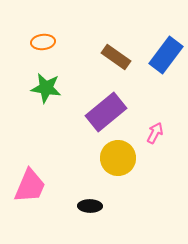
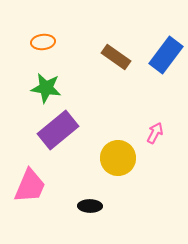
purple rectangle: moved 48 px left, 18 px down
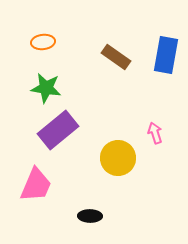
blue rectangle: rotated 27 degrees counterclockwise
pink arrow: rotated 45 degrees counterclockwise
pink trapezoid: moved 6 px right, 1 px up
black ellipse: moved 10 px down
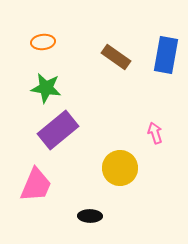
yellow circle: moved 2 px right, 10 px down
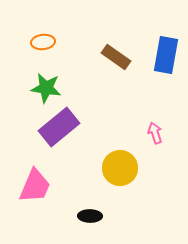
purple rectangle: moved 1 px right, 3 px up
pink trapezoid: moved 1 px left, 1 px down
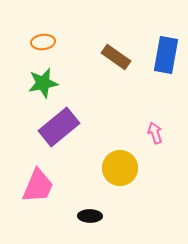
green star: moved 3 px left, 5 px up; rotated 20 degrees counterclockwise
pink trapezoid: moved 3 px right
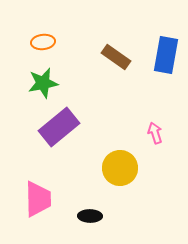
pink trapezoid: moved 13 px down; rotated 24 degrees counterclockwise
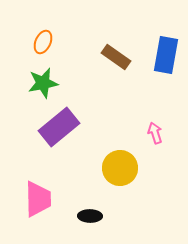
orange ellipse: rotated 60 degrees counterclockwise
